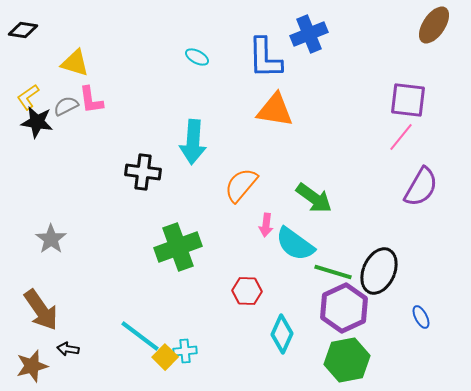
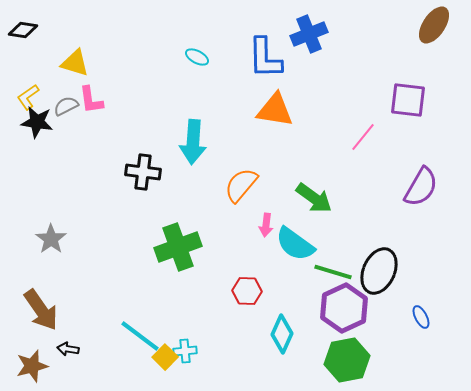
pink line: moved 38 px left
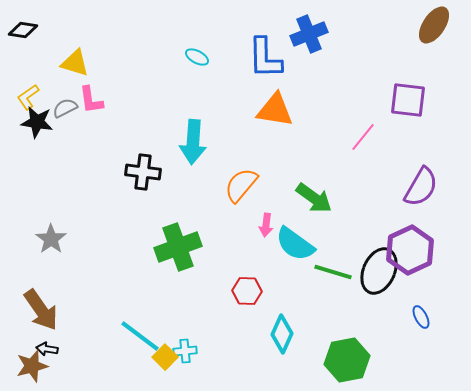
gray semicircle: moved 1 px left, 2 px down
purple hexagon: moved 66 px right, 58 px up
black arrow: moved 21 px left
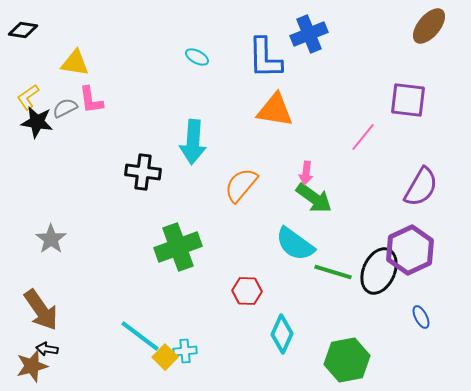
brown ellipse: moved 5 px left, 1 px down; rotated 6 degrees clockwise
yellow triangle: rotated 8 degrees counterclockwise
pink arrow: moved 40 px right, 52 px up
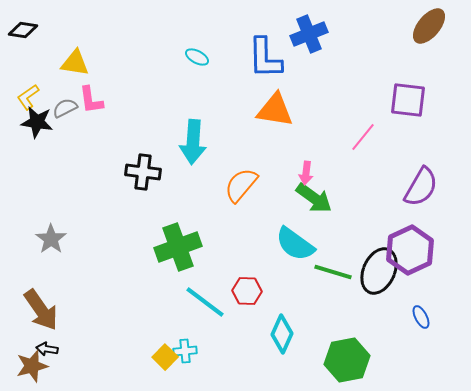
cyan line: moved 65 px right, 34 px up
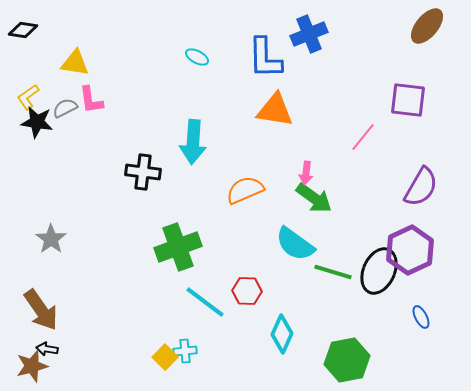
brown ellipse: moved 2 px left
orange semicircle: moved 4 px right, 5 px down; rotated 27 degrees clockwise
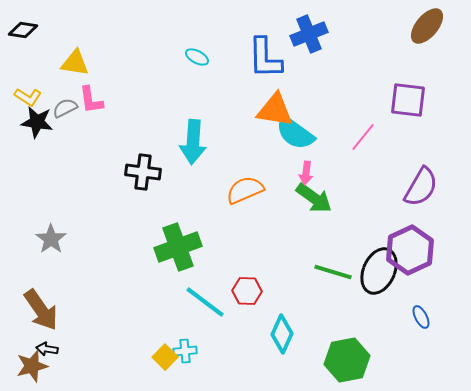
yellow L-shape: rotated 112 degrees counterclockwise
cyan semicircle: moved 111 px up
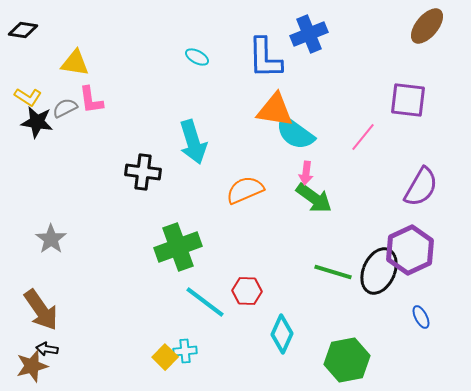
cyan arrow: rotated 21 degrees counterclockwise
